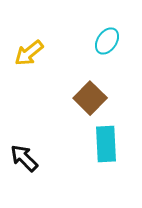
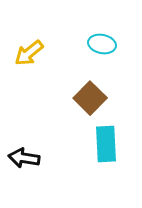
cyan ellipse: moved 5 px left, 3 px down; rotated 68 degrees clockwise
black arrow: rotated 36 degrees counterclockwise
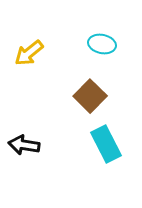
brown square: moved 2 px up
cyan rectangle: rotated 24 degrees counterclockwise
black arrow: moved 13 px up
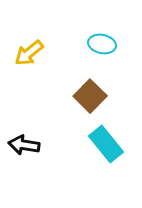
cyan rectangle: rotated 12 degrees counterclockwise
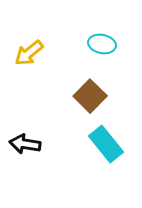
black arrow: moved 1 px right, 1 px up
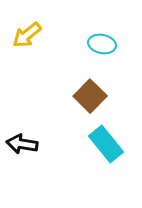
yellow arrow: moved 2 px left, 18 px up
black arrow: moved 3 px left
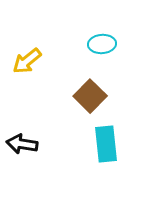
yellow arrow: moved 26 px down
cyan ellipse: rotated 16 degrees counterclockwise
cyan rectangle: rotated 33 degrees clockwise
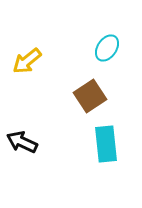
cyan ellipse: moved 5 px right, 4 px down; rotated 52 degrees counterclockwise
brown square: rotated 12 degrees clockwise
black arrow: moved 2 px up; rotated 16 degrees clockwise
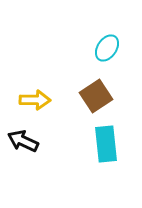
yellow arrow: moved 8 px right, 39 px down; rotated 140 degrees counterclockwise
brown square: moved 6 px right
black arrow: moved 1 px right, 1 px up
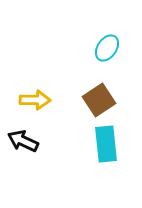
brown square: moved 3 px right, 4 px down
